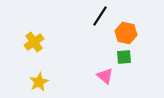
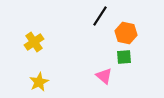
pink triangle: moved 1 px left
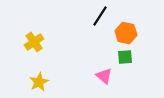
green square: moved 1 px right
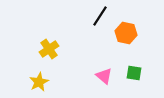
yellow cross: moved 15 px right, 7 px down
green square: moved 9 px right, 16 px down; rotated 14 degrees clockwise
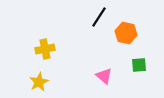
black line: moved 1 px left, 1 px down
yellow cross: moved 4 px left; rotated 24 degrees clockwise
green square: moved 5 px right, 8 px up; rotated 14 degrees counterclockwise
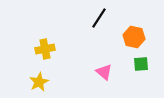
black line: moved 1 px down
orange hexagon: moved 8 px right, 4 px down
green square: moved 2 px right, 1 px up
pink triangle: moved 4 px up
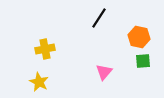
orange hexagon: moved 5 px right
green square: moved 2 px right, 3 px up
pink triangle: rotated 30 degrees clockwise
yellow star: rotated 18 degrees counterclockwise
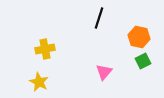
black line: rotated 15 degrees counterclockwise
green square: rotated 21 degrees counterclockwise
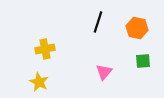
black line: moved 1 px left, 4 px down
orange hexagon: moved 2 px left, 9 px up
green square: rotated 21 degrees clockwise
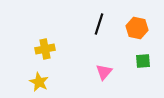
black line: moved 1 px right, 2 px down
